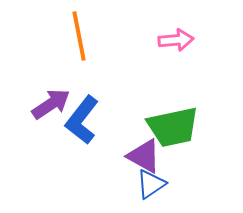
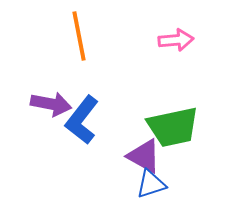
purple arrow: rotated 45 degrees clockwise
blue triangle: rotated 16 degrees clockwise
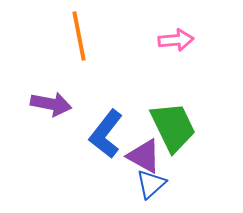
blue L-shape: moved 24 px right, 14 px down
green trapezoid: rotated 104 degrees counterclockwise
blue triangle: rotated 24 degrees counterclockwise
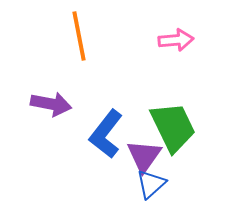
purple triangle: rotated 36 degrees clockwise
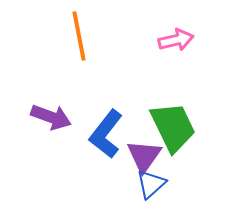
pink arrow: rotated 8 degrees counterclockwise
purple arrow: moved 13 px down; rotated 9 degrees clockwise
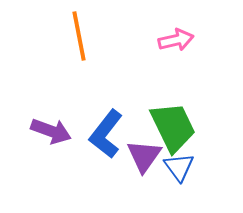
purple arrow: moved 14 px down
blue triangle: moved 28 px right, 17 px up; rotated 24 degrees counterclockwise
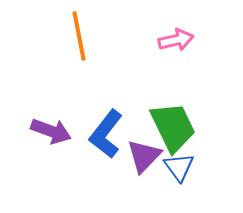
purple triangle: rotated 9 degrees clockwise
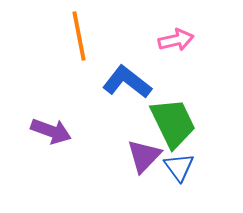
green trapezoid: moved 4 px up
blue L-shape: moved 21 px right, 52 px up; rotated 90 degrees clockwise
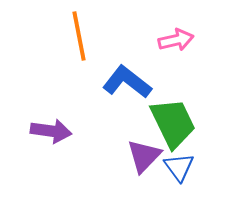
purple arrow: rotated 12 degrees counterclockwise
